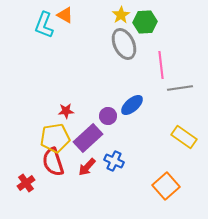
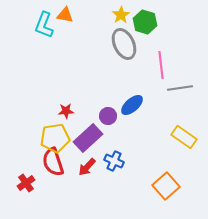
orange triangle: rotated 18 degrees counterclockwise
green hexagon: rotated 20 degrees clockwise
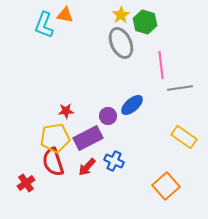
gray ellipse: moved 3 px left, 1 px up
purple rectangle: rotated 16 degrees clockwise
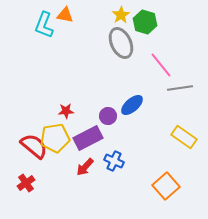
pink line: rotated 32 degrees counterclockwise
red semicircle: moved 19 px left, 16 px up; rotated 148 degrees clockwise
red arrow: moved 2 px left
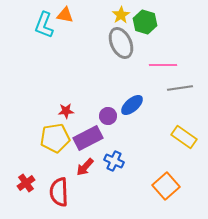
pink line: moved 2 px right; rotated 52 degrees counterclockwise
red semicircle: moved 25 px right, 46 px down; rotated 132 degrees counterclockwise
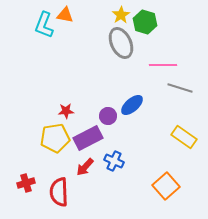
gray line: rotated 25 degrees clockwise
red cross: rotated 18 degrees clockwise
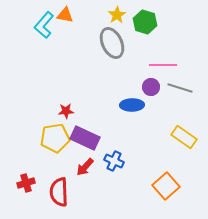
yellow star: moved 4 px left
cyan L-shape: rotated 20 degrees clockwise
gray ellipse: moved 9 px left
blue ellipse: rotated 40 degrees clockwise
purple circle: moved 43 px right, 29 px up
purple rectangle: moved 3 px left; rotated 52 degrees clockwise
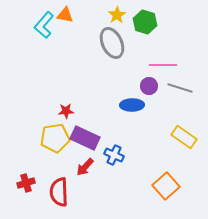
purple circle: moved 2 px left, 1 px up
blue cross: moved 6 px up
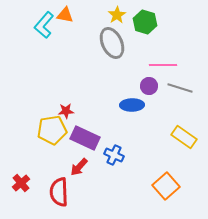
yellow pentagon: moved 3 px left, 8 px up
red arrow: moved 6 px left
red cross: moved 5 px left; rotated 24 degrees counterclockwise
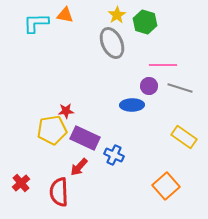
cyan L-shape: moved 8 px left, 2 px up; rotated 48 degrees clockwise
